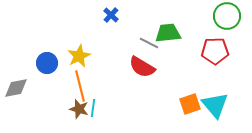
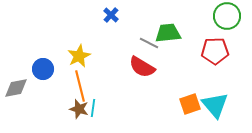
blue circle: moved 4 px left, 6 px down
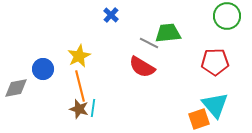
red pentagon: moved 11 px down
orange square: moved 9 px right, 15 px down
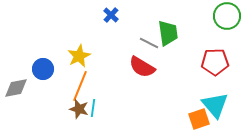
green trapezoid: rotated 88 degrees clockwise
orange line: rotated 36 degrees clockwise
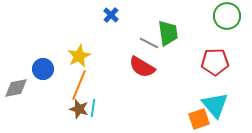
orange line: moved 1 px left, 1 px up
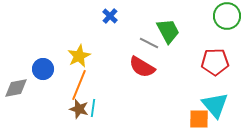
blue cross: moved 1 px left, 1 px down
green trapezoid: moved 2 px up; rotated 20 degrees counterclockwise
orange square: rotated 20 degrees clockwise
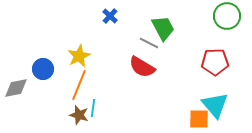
green trapezoid: moved 5 px left, 3 px up
brown star: moved 6 px down
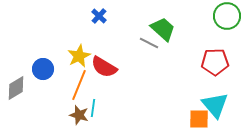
blue cross: moved 11 px left
green trapezoid: moved 1 px down; rotated 20 degrees counterclockwise
red semicircle: moved 38 px left
gray diamond: rotated 20 degrees counterclockwise
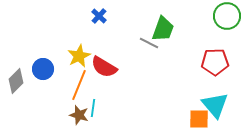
green trapezoid: rotated 68 degrees clockwise
gray diamond: moved 7 px up; rotated 15 degrees counterclockwise
